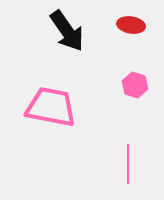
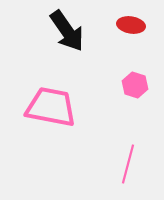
pink line: rotated 15 degrees clockwise
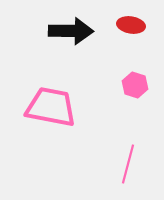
black arrow: moved 4 px right; rotated 54 degrees counterclockwise
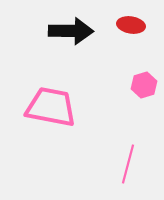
pink hexagon: moved 9 px right; rotated 25 degrees clockwise
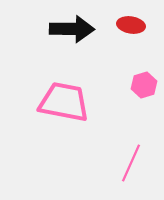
black arrow: moved 1 px right, 2 px up
pink trapezoid: moved 13 px right, 5 px up
pink line: moved 3 px right, 1 px up; rotated 9 degrees clockwise
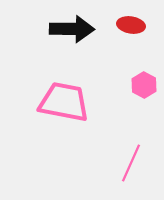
pink hexagon: rotated 15 degrees counterclockwise
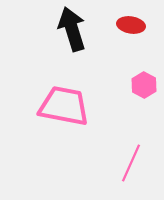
black arrow: rotated 108 degrees counterclockwise
pink trapezoid: moved 4 px down
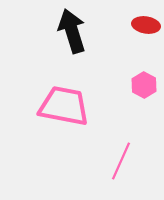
red ellipse: moved 15 px right
black arrow: moved 2 px down
pink line: moved 10 px left, 2 px up
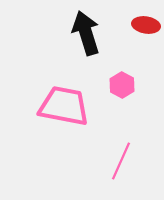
black arrow: moved 14 px right, 2 px down
pink hexagon: moved 22 px left
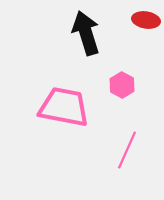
red ellipse: moved 5 px up
pink trapezoid: moved 1 px down
pink line: moved 6 px right, 11 px up
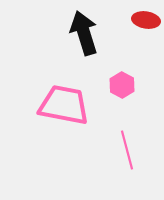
black arrow: moved 2 px left
pink trapezoid: moved 2 px up
pink line: rotated 39 degrees counterclockwise
